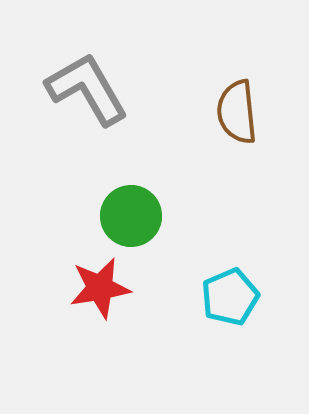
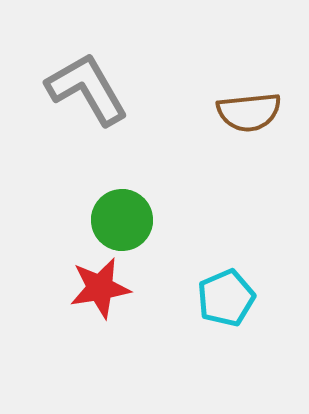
brown semicircle: moved 12 px right; rotated 90 degrees counterclockwise
green circle: moved 9 px left, 4 px down
cyan pentagon: moved 4 px left, 1 px down
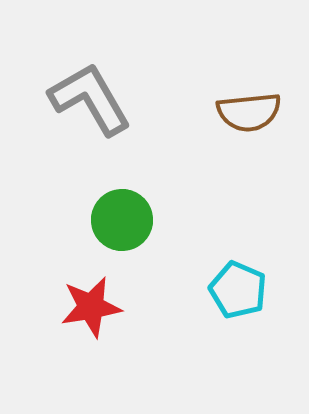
gray L-shape: moved 3 px right, 10 px down
red star: moved 9 px left, 19 px down
cyan pentagon: moved 12 px right, 8 px up; rotated 26 degrees counterclockwise
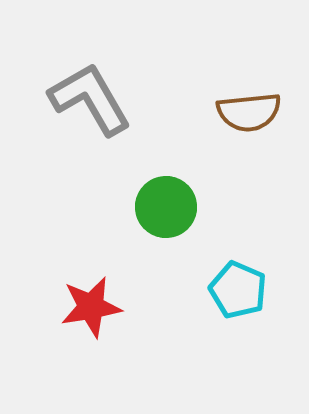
green circle: moved 44 px right, 13 px up
